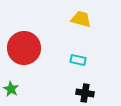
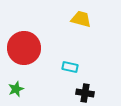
cyan rectangle: moved 8 px left, 7 px down
green star: moved 5 px right; rotated 21 degrees clockwise
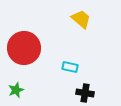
yellow trapezoid: rotated 25 degrees clockwise
green star: moved 1 px down
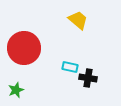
yellow trapezoid: moved 3 px left, 1 px down
black cross: moved 3 px right, 15 px up
